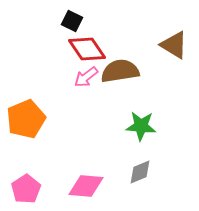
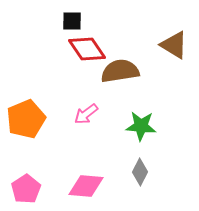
black square: rotated 25 degrees counterclockwise
pink arrow: moved 37 px down
gray diamond: rotated 40 degrees counterclockwise
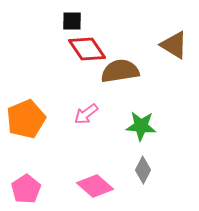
gray diamond: moved 3 px right, 2 px up
pink diamond: moved 9 px right; rotated 36 degrees clockwise
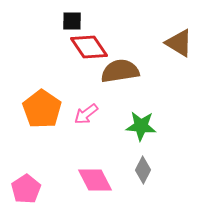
brown triangle: moved 5 px right, 2 px up
red diamond: moved 2 px right, 2 px up
orange pentagon: moved 16 px right, 10 px up; rotated 15 degrees counterclockwise
pink diamond: moved 6 px up; rotated 21 degrees clockwise
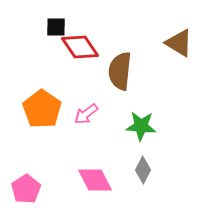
black square: moved 16 px left, 6 px down
red diamond: moved 9 px left
brown semicircle: rotated 75 degrees counterclockwise
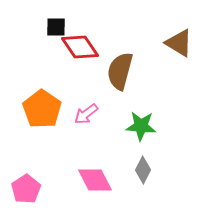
brown semicircle: rotated 9 degrees clockwise
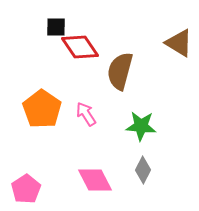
pink arrow: rotated 95 degrees clockwise
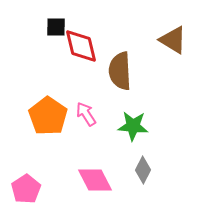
brown triangle: moved 6 px left, 3 px up
red diamond: moved 1 px right, 1 px up; rotated 21 degrees clockwise
brown semicircle: rotated 18 degrees counterclockwise
orange pentagon: moved 6 px right, 7 px down
green star: moved 8 px left
